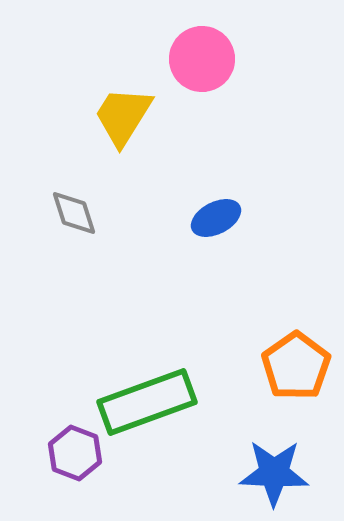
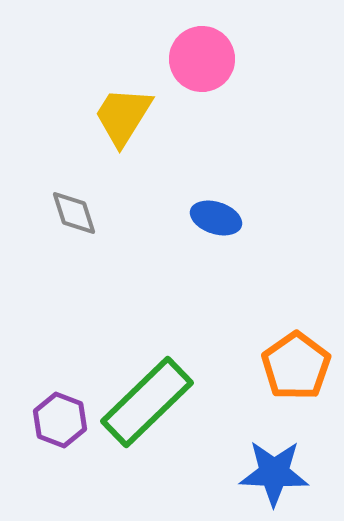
blue ellipse: rotated 45 degrees clockwise
green rectangle: rotated 24 degrees counterclockwise
purple hexagon: moved 15 px left, 33 px up
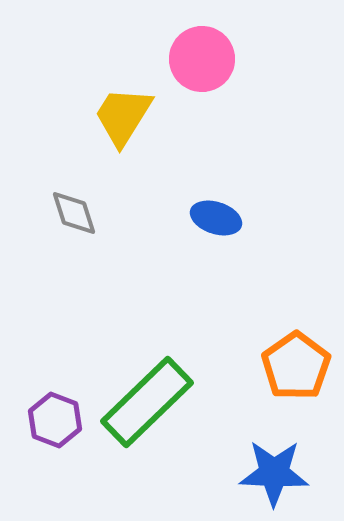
purple hexagon: moved 5 px left
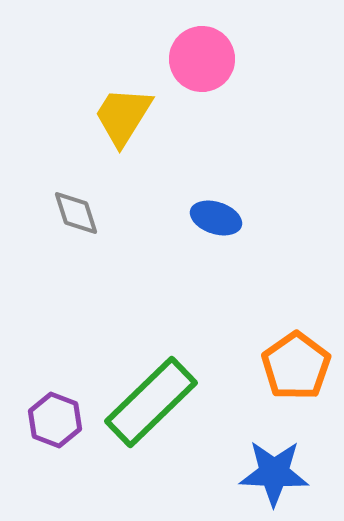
gray diamond: moved 2 px right
green rectangle: moved 4 px right
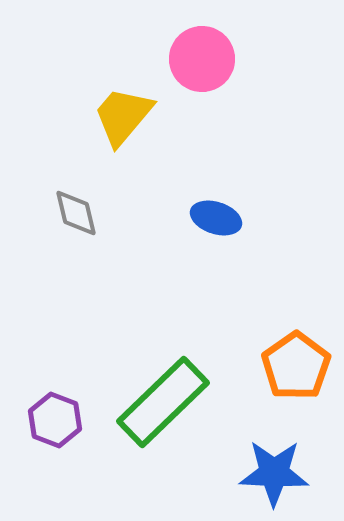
yellow trapezoid: rotated 8 degrees clockwise
gray diamond: rotated 4 degrees clockwise
green rectangle: moved 12 px right
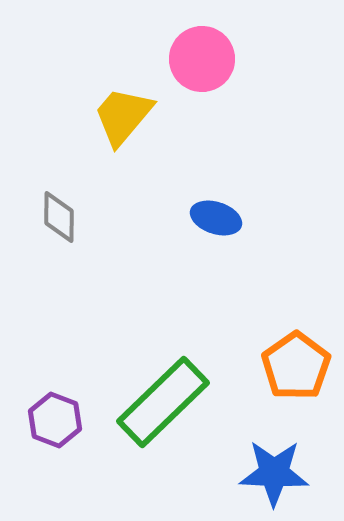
gray diamond: moved 17 px left, 4 px down; rotated 14 degrees clockwise
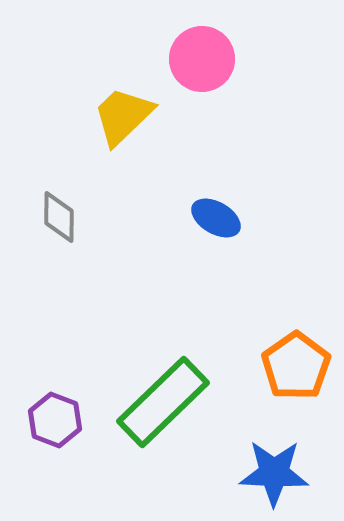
yellow trapezoid: rotated 6 degrees clockwise
blue ellipse: rotated 12 degrees clockwise
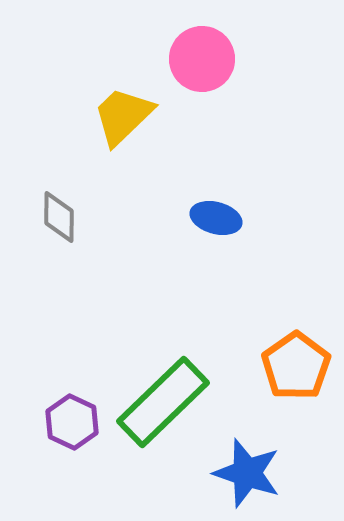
blue ellipse: rotated 15 degrees counterclockwise
purple hexagon: moved 17 px right, 2 px down; rotated 4 degrees clockwise
blue star: moved 27 px left; rotated 16 degrees clockwise
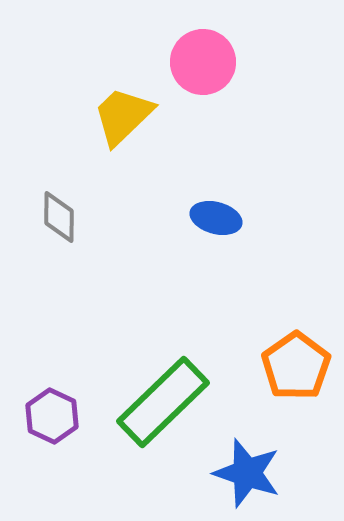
pink circle: moved 1 px right, 3 px down
purple hexagon: moved 20 px left, 6 px up
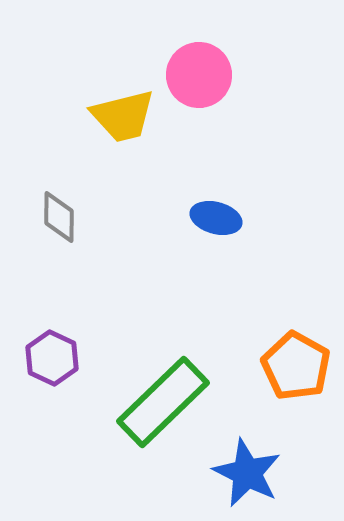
pink circle: moved 4 px left, 13 px down
yellow trapezoid: rotated 150 degrees counterclockwise
orange pentagon: rotated 8 degrees counterclockwise
purple hexagon: moved 58 px up
blue star: rotated 8 degrees clockwise
